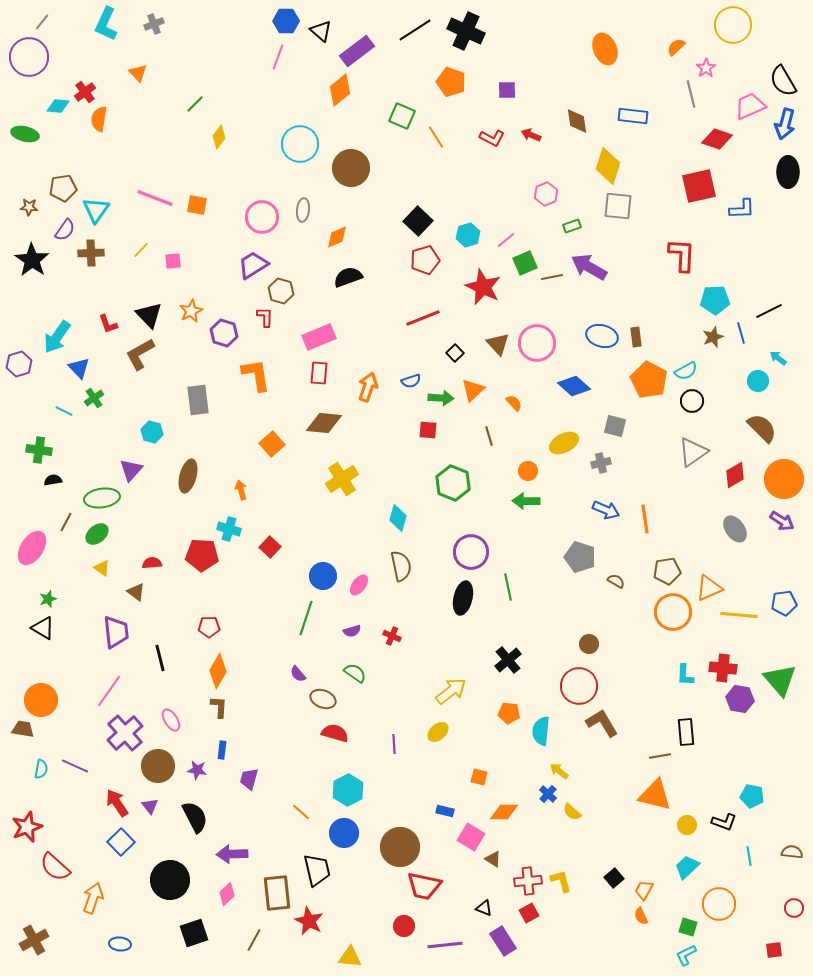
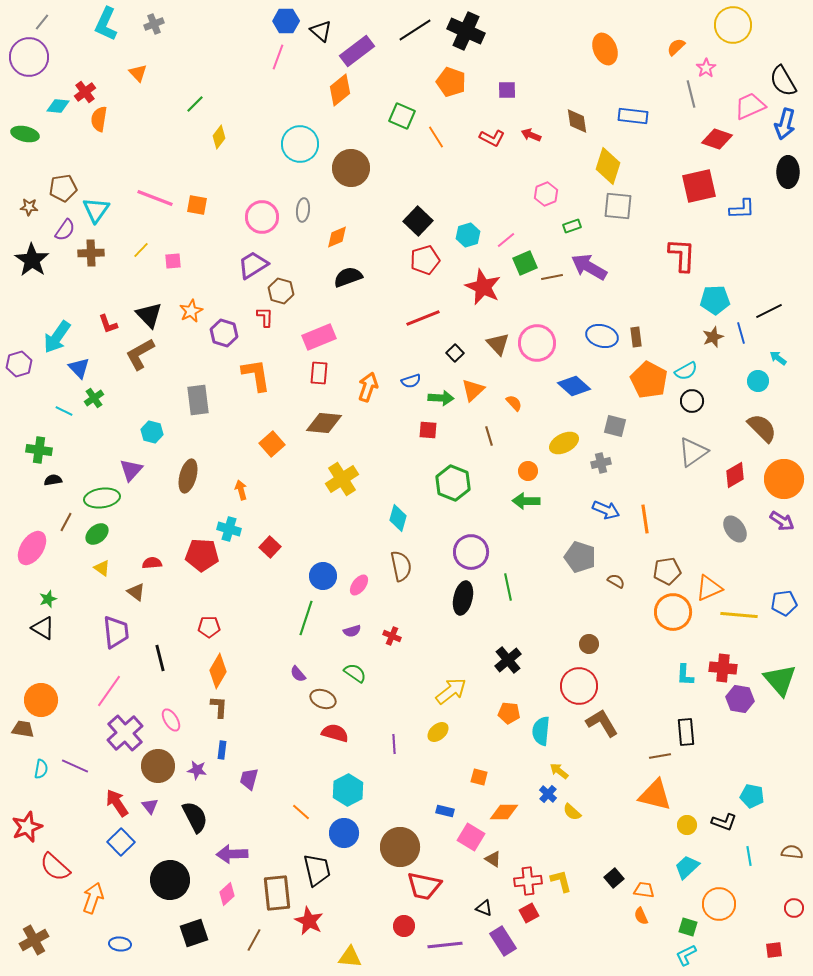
orange trapezoid at (644, 890): rotated 70 degrees clockwise
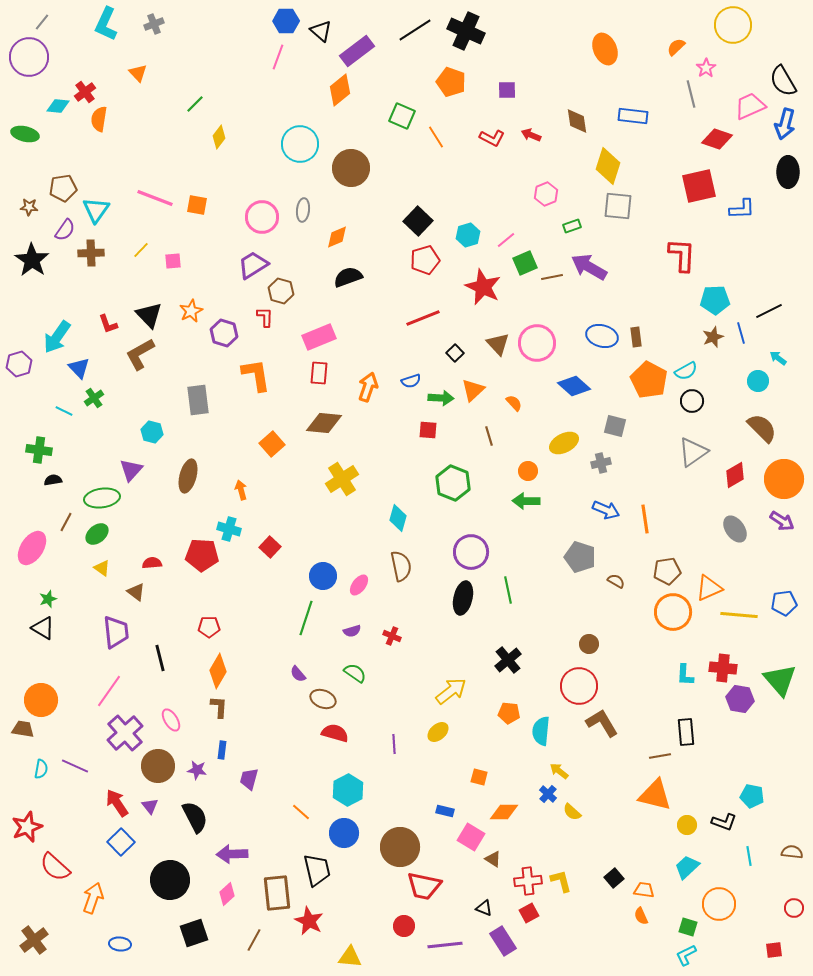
green line at (508, 587): moved 3 px down
brown cross at (34, 940): rotated 8 degrees counterclockwise
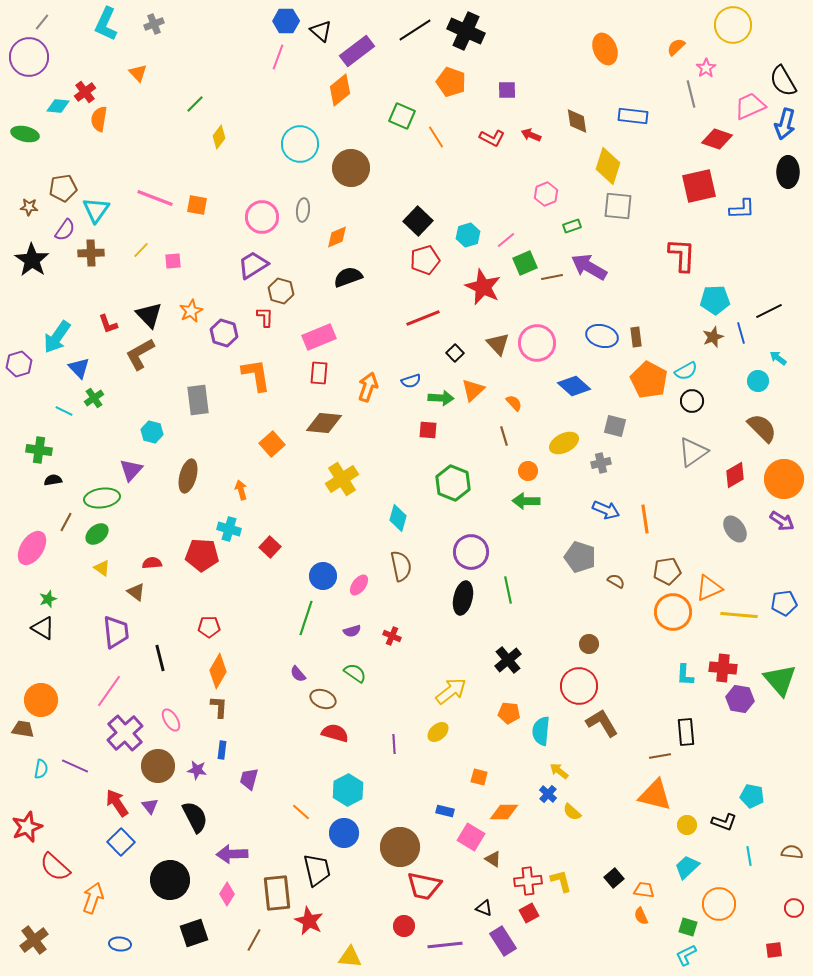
brown line at (489, 436): moved 15 px right
pink diamond at (227, 894): rotated 15 degrees counterclockwise
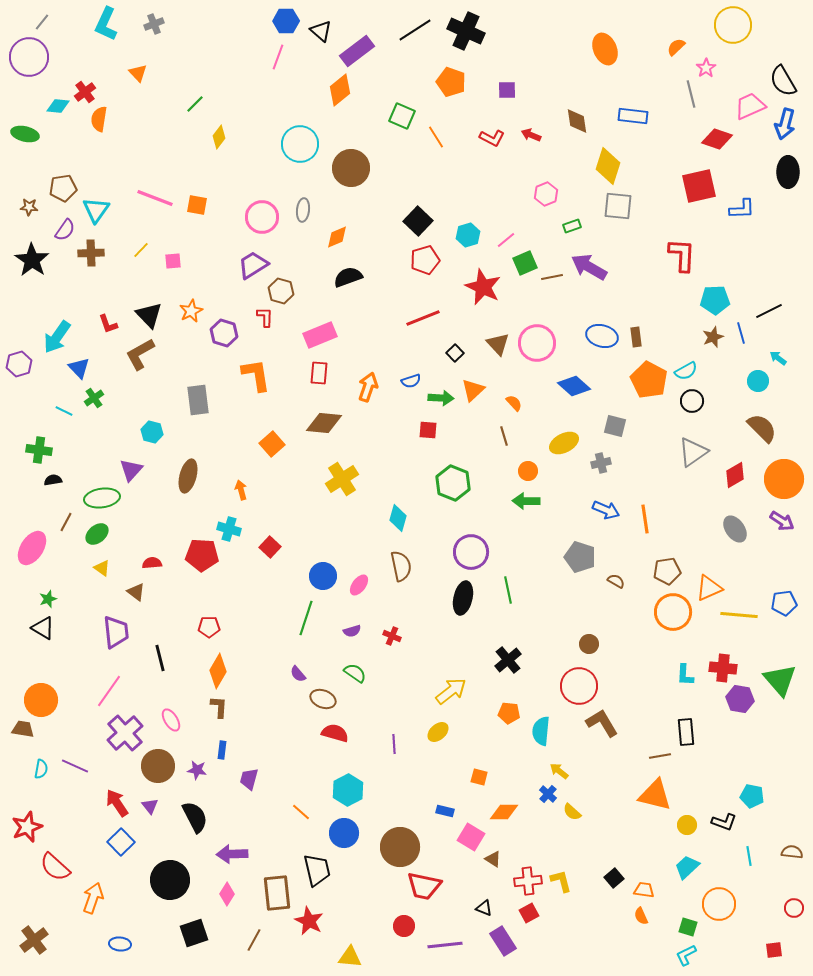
pink rectangle at (319, 337): moved 1 px right, 2 px up
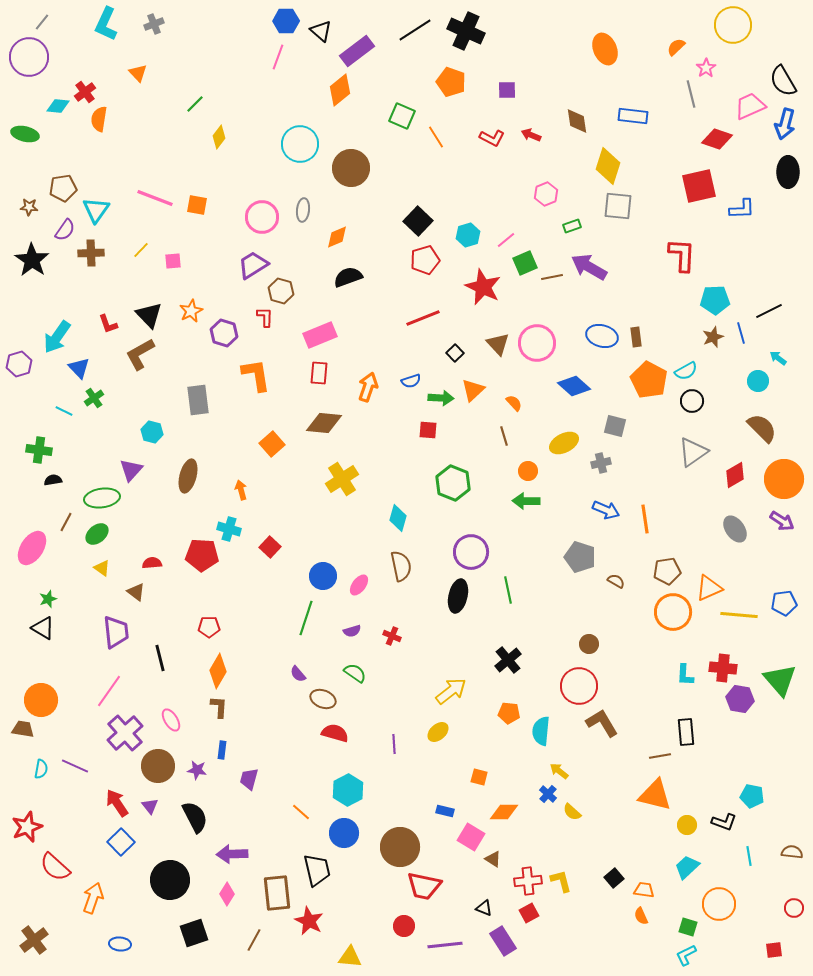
black ellipse at (463, 598): moved 5 px left, 2 px up
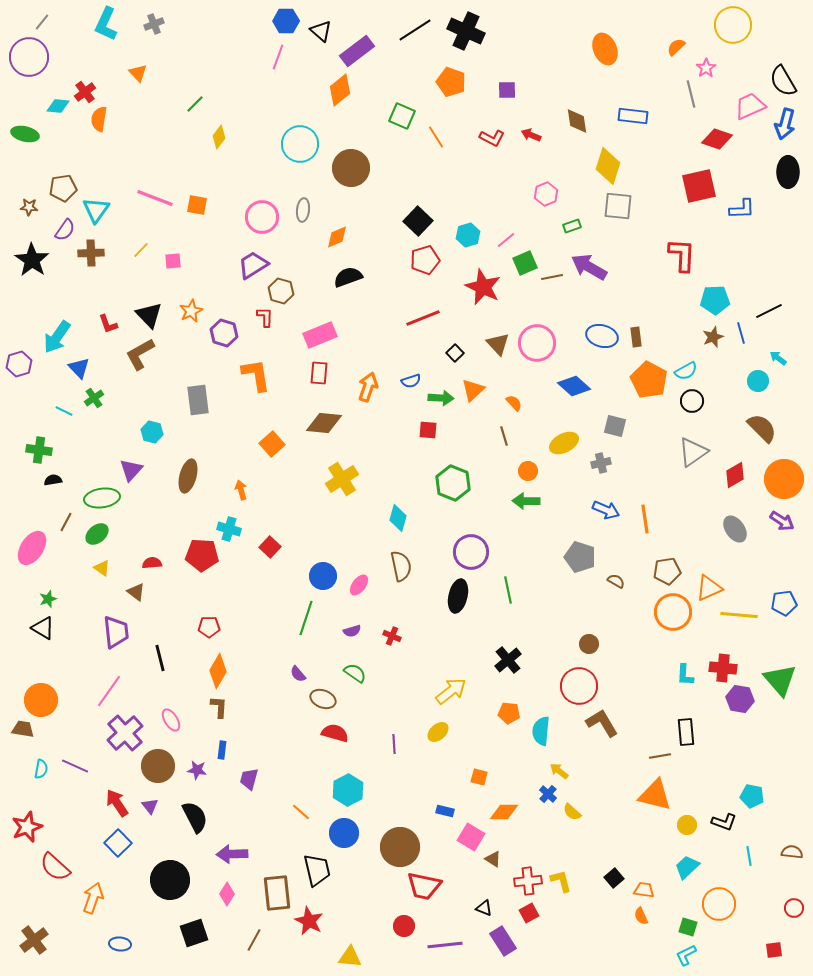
blue square at (121, 842): moved 3 px left, 1 px down
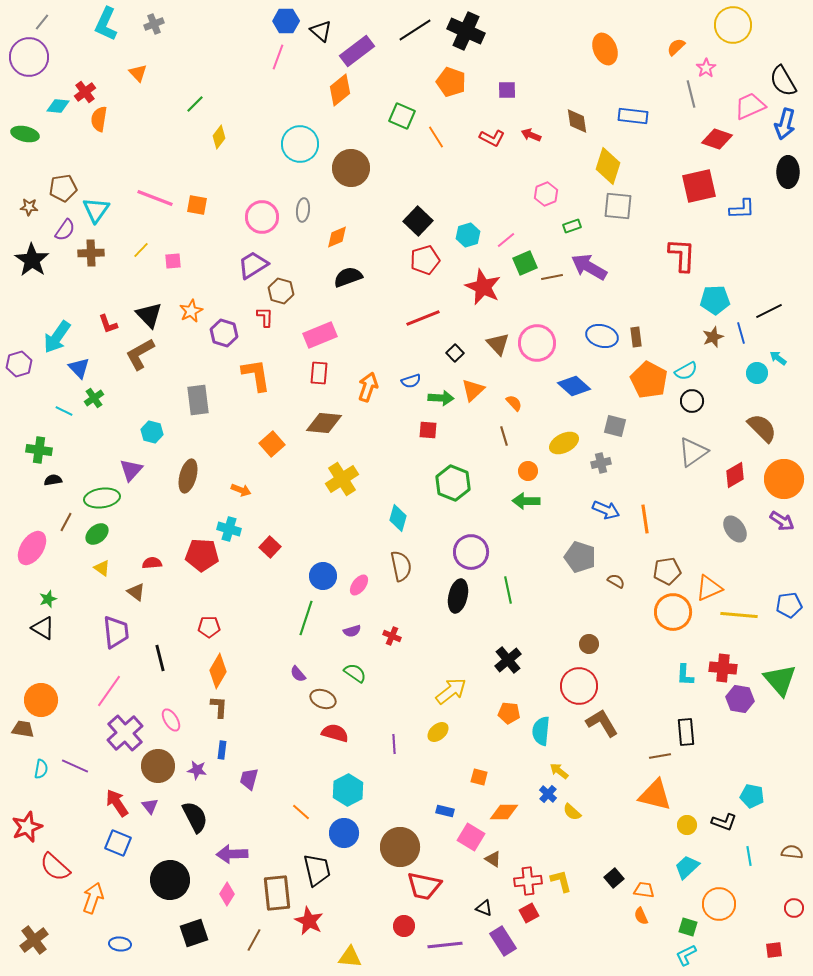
cyan circle at (758, 381): moved 1 px left, 8 px up
orange arrow at (241, 490): rotated 126 degrees clockwise
blue pentagon at (784, 603): moved 5 px right, 2 px down
blue square at (118, 843): rotated 24 degrees counterclockwise
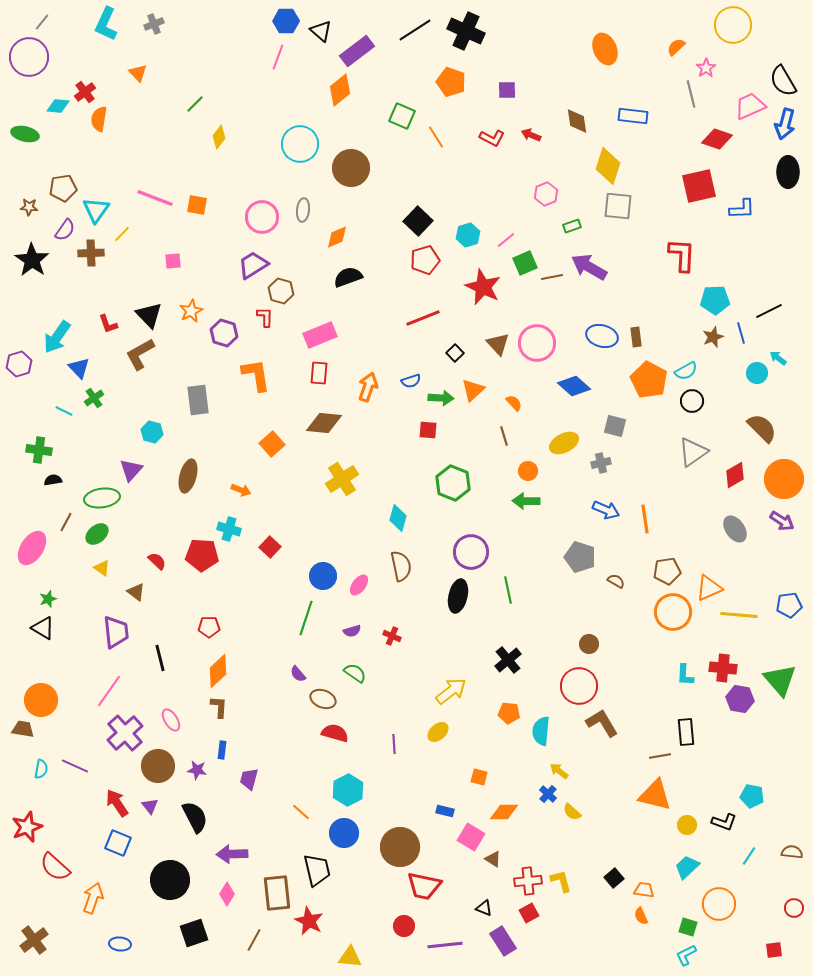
yellow line at (141, 250): moved 19 px left, 16 px up
red semicircle at (152, 563): moved 5 px right, 2 px up; rotated 48 degrees clockwise
orange diamond at (218, 671): rotated 16 degrees clockwise
cyan line at (749, 856): rotated 42 degrees clockwise
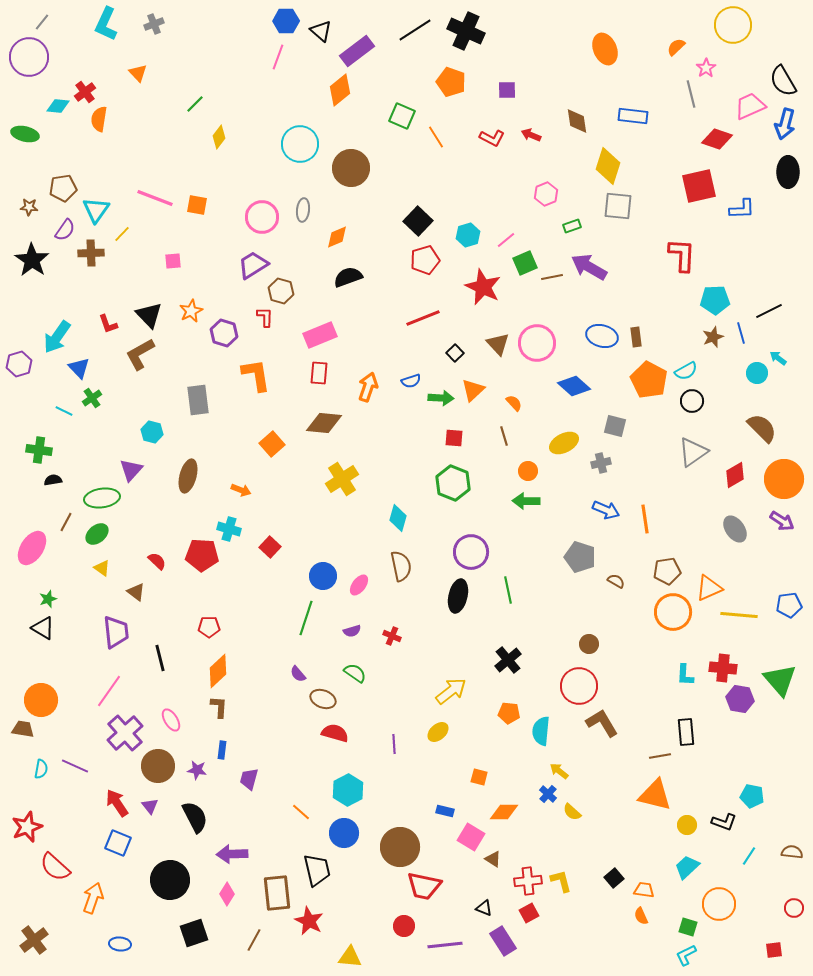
green cross at (94, 398): moved 2 px left
red square at (428, 430): moved 26 px right, 8 px down
